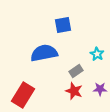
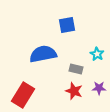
blue square: moved 4 px right
blue semicircle: moved 1 px left, 1 px down
gray rectangle: moved 2 px up; rotated 48 degrees clockwise
purple star: moved 1 px left, 1 px up
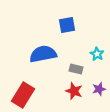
purple star: moved 1 px down; rotated 16 degrees counterclockwise
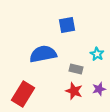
red rectangle: moved 1 px up
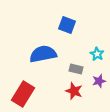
blue square: rotated 30 degrees clockwise
purple star: moved 8 px up
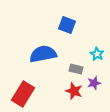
purple star: moved 5 px left, 2 px down
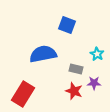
purple star: rotated 16 degrees clockwise
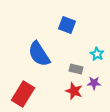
blue semicircle: moved 4 px left; rotated 112 degrees counterclockwise
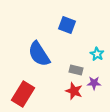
gray rectangle: moved 1 px down
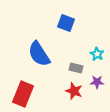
blue square: moved 1 px left, 2 px up
gray rectangle: moved 2 px up
purple star: moved 3 px right, 1 px up
red rectangle: rotated 10 degrees counterclockwise
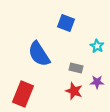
cyan star: moved 8 px up
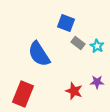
gray rectangle: moved 2 px right, 25 px up; rotated 24 degrees clockwise
